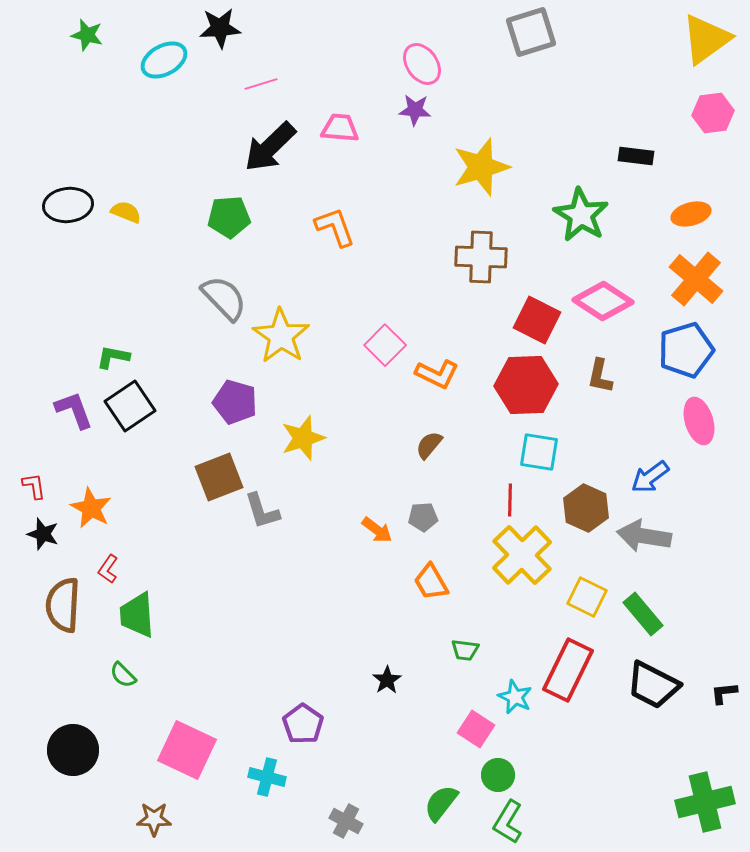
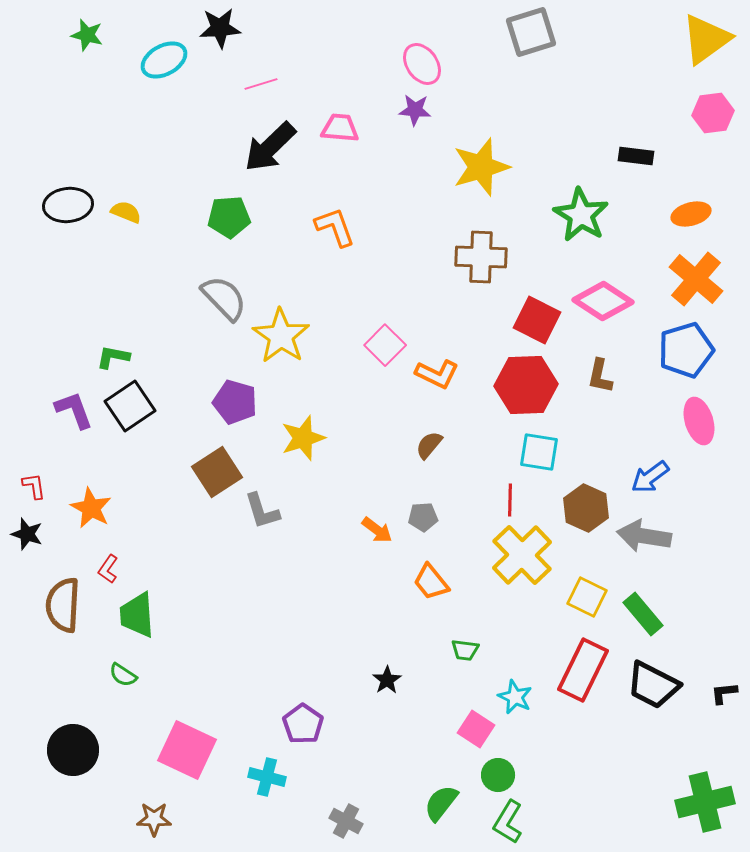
brown square at (219, 477): moved 2 px left, 5 px up; rotated 12 degrees counterclockwise
black star at (43, 534): moved 16 px left
orange trapezoid at (431, 582): rotated 9 degrees counterclockwise
red rectangle at (568, 670): moved 15 px right
green semicircle at (123, 675): rotated 12 degrees counterclockwise
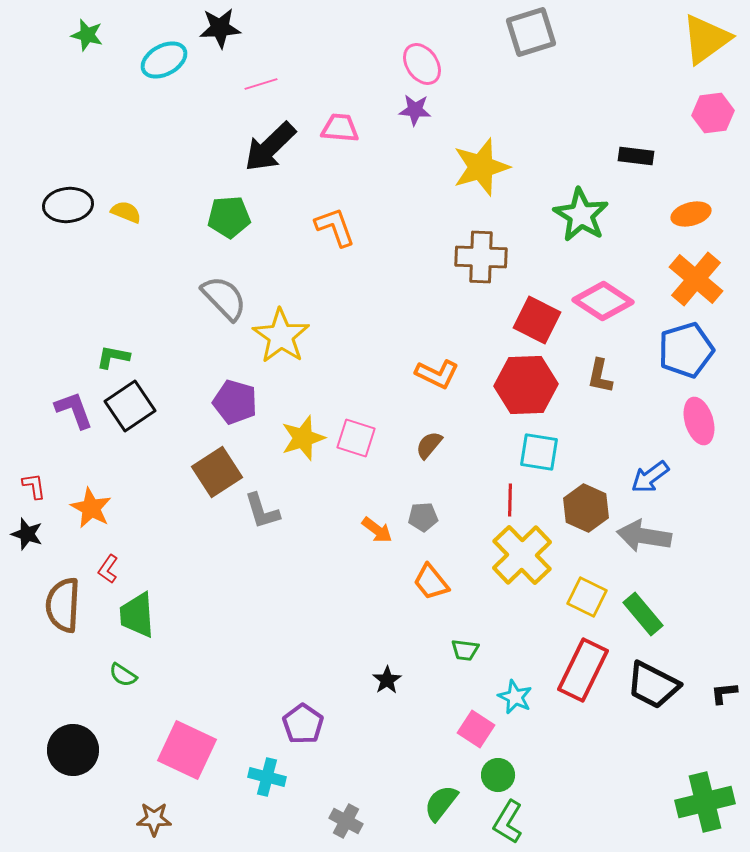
pink square at (385, 345): moved 29 px left, 93 px down; rotated 27 degrees counterclockwise
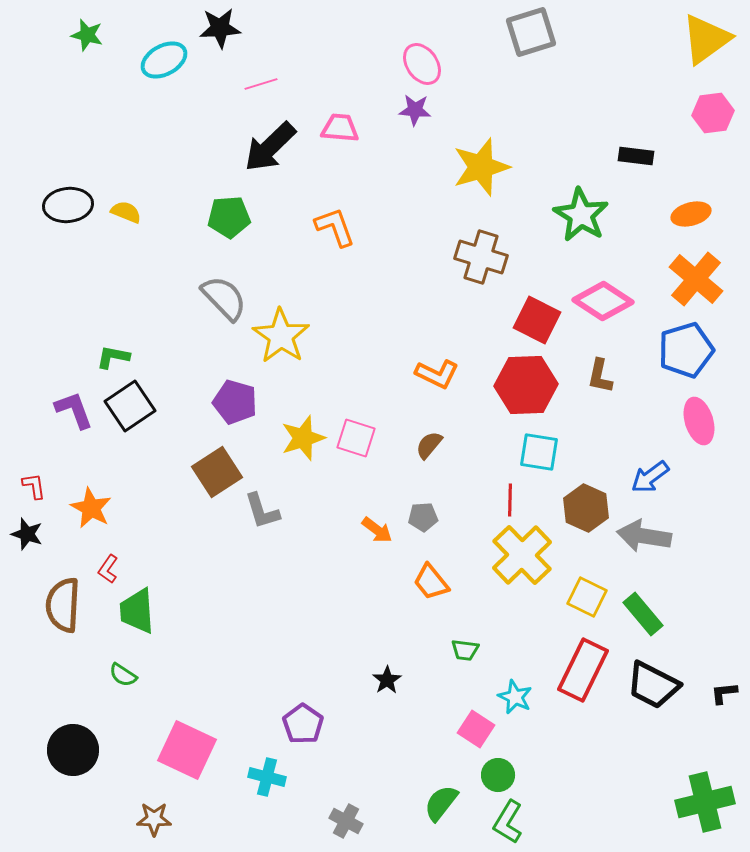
brown cross at (481, 257): rotated 15 degrees clockwise
green trapezoid at (137, 615): moved 4 px up
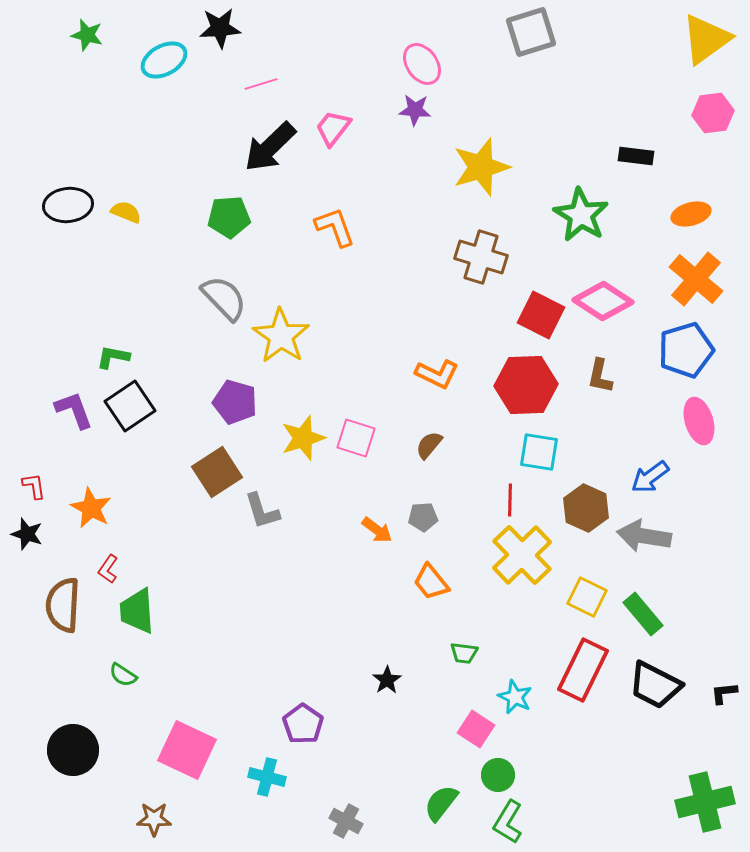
pink trapezoid at (340, 128): moved 7 px left; rotated 57 degrees counterclockwise
red square at (537, 320): moved 4 px right, 5 px up
green trapezoid at (465, 650): moved 1 px left, 3 px down
black trapezoid at (653, 685): moved 2 px right
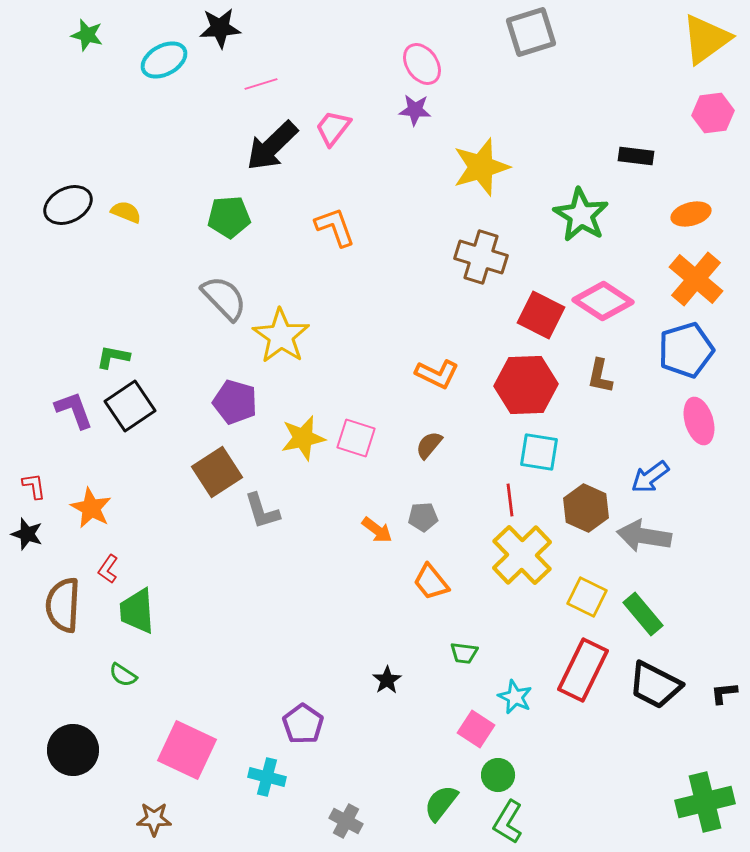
black arrow at (270, 147): moved 2 px right, 1 px up
black ellipse at (68, 205): rotated 21 degrees counterclockwise
yellow star at (303, 438): rotated 6 degrees clockwise
red line at (510, 500): rotated 8 degrees counterclockwise
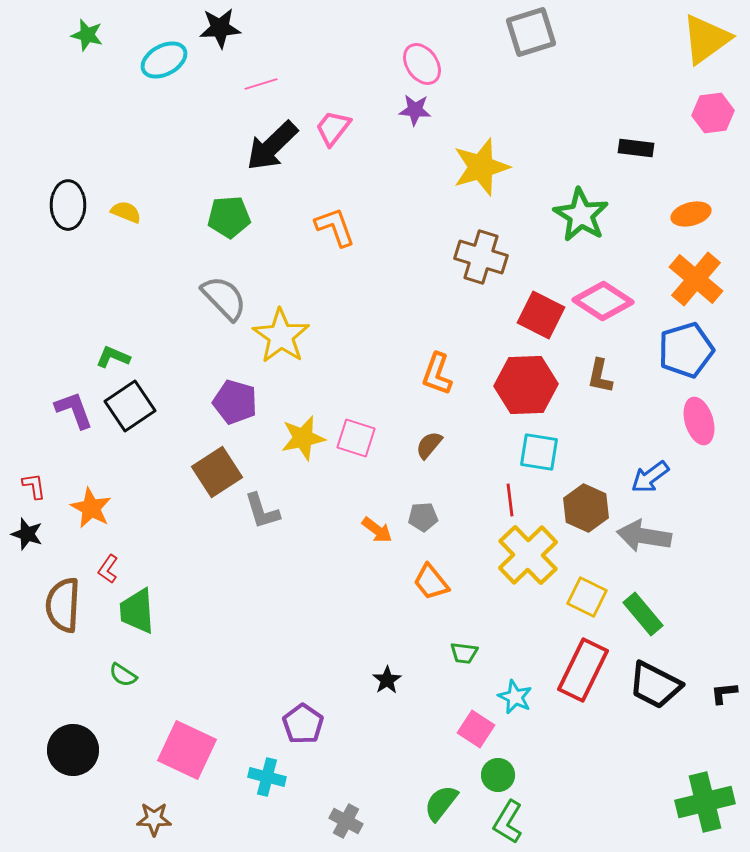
black rectangle at (636, 156): moved 8 px up
black ellipse at (68, 205): rotated 63 degrees counterclockwise
green L-shape at (113, 357): rotated 12 degrees clockwise
orange L-shape at (437, 374): rotated 84 degrees clockwise
yellow cross at (522, 555): moved 6 px right
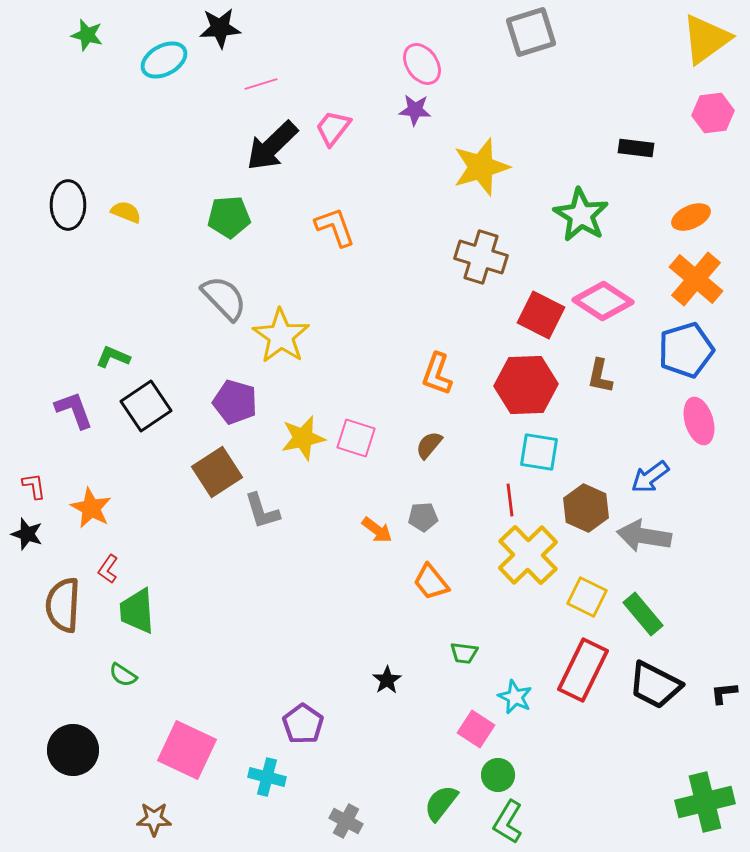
orange ellipse at (691, 214): moved 3 px down; rotated 9 degrees counterclockwise
black square at (130, 406): moved 16 px right
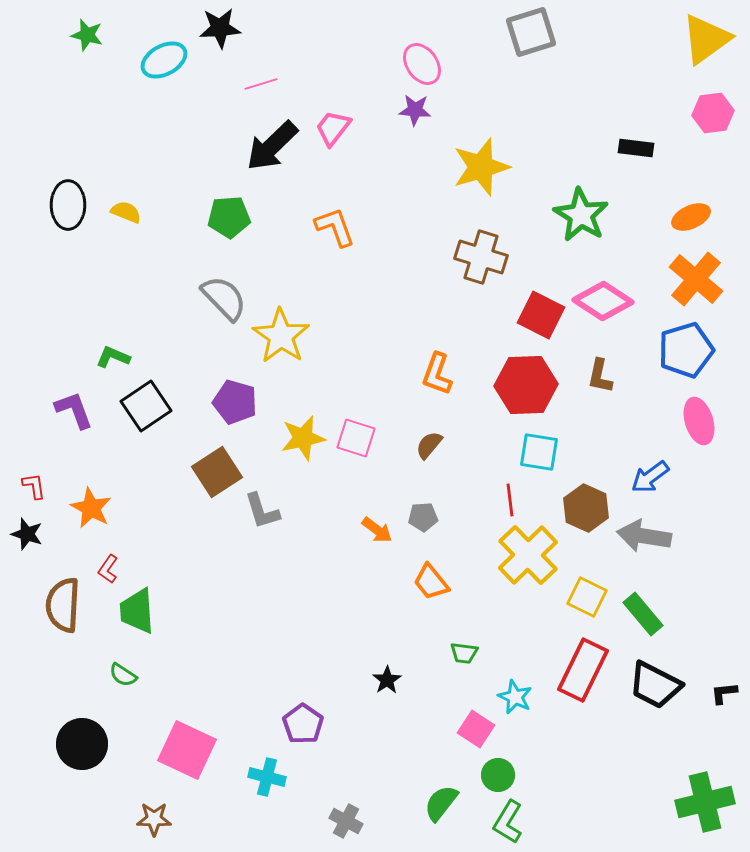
black circle at (73, 750): moved 9 px right, 6 px up
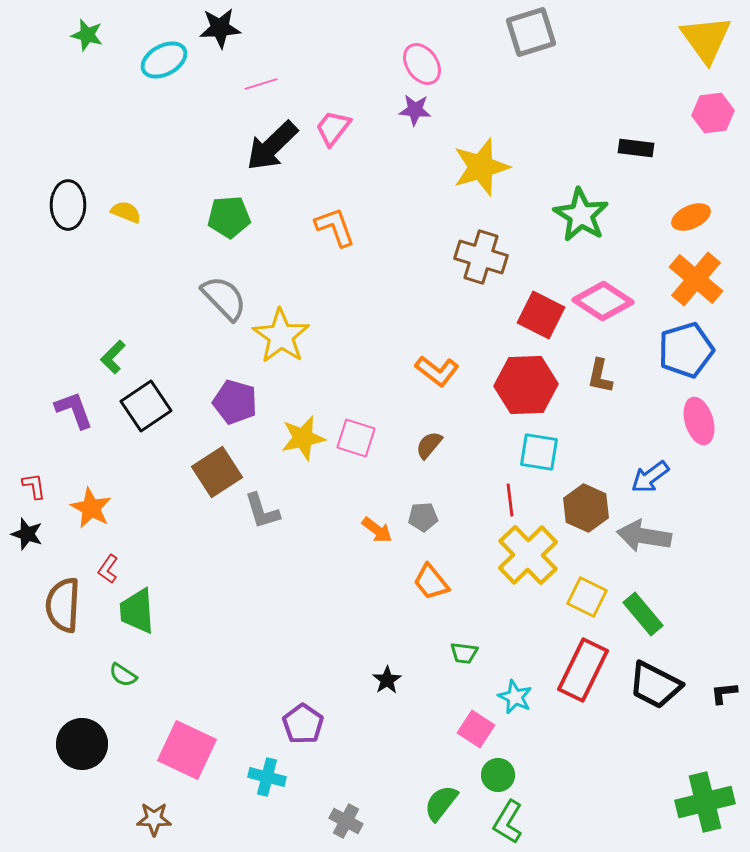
yellow triangle at (706, 39): rotated 30 degrees counterclockwise
green L-shape at (113, 357): rotated 68 degrees counterclockwise
orange L-shape at (437, 374): moved 3 px up; rotated 72 degrees counterclockwise
